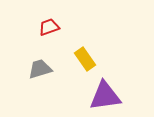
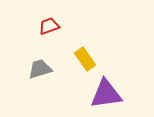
red trapezoid: moved 1 px up
purple triangle: moved 1 px right, 2 px up
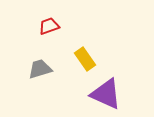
purple triangle: rotated 32 degrees clockwise
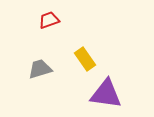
red trapezoid: moved 6 px up
purple triangle: rotated 16 degrees counterclockwise
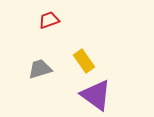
yellow rectangle: moved 1 px left, 2 px down
purple triangle: moved 10 px left, 1 px down; rotated 28 degrees clockwise
